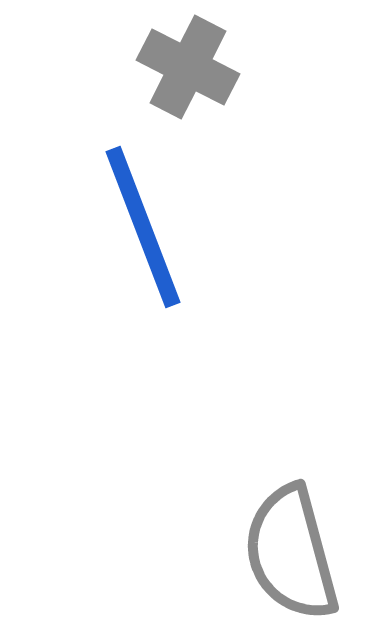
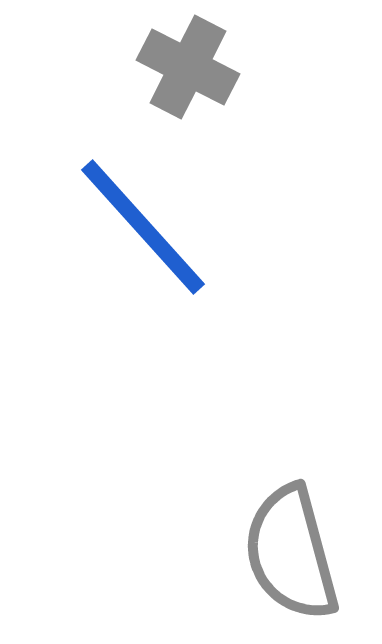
blue line: rotated 21 degrees counterclockwise
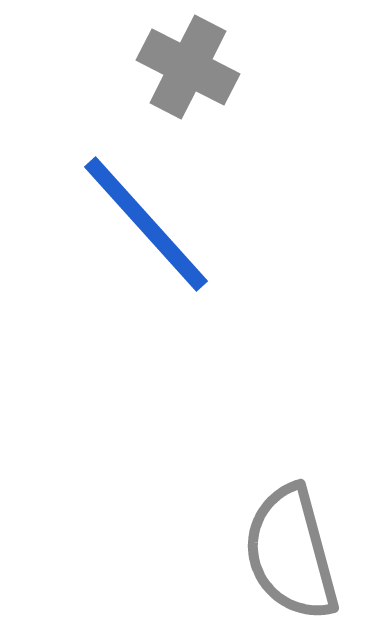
blue line: moved 3 px right, 3 px up
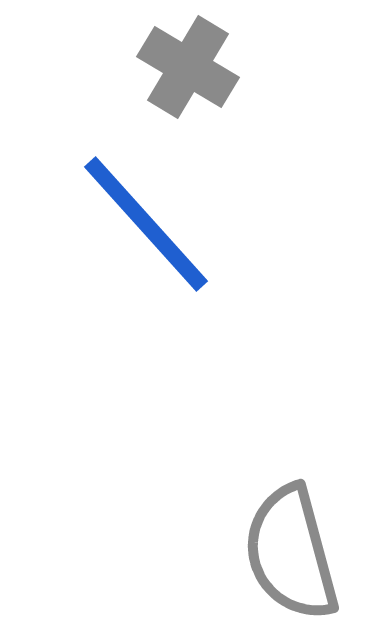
gray cross: rotated 4 degrees clockwise
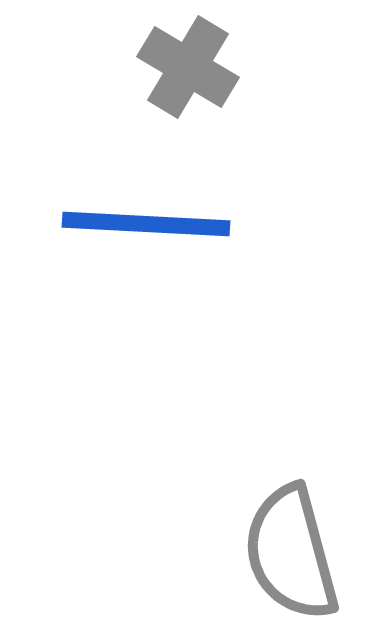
blue line: rotated 45 degrees counterclockwise
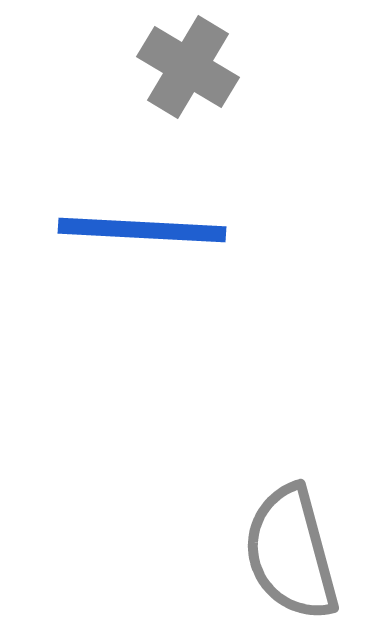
blue line: moved 4 px left, 6 px down
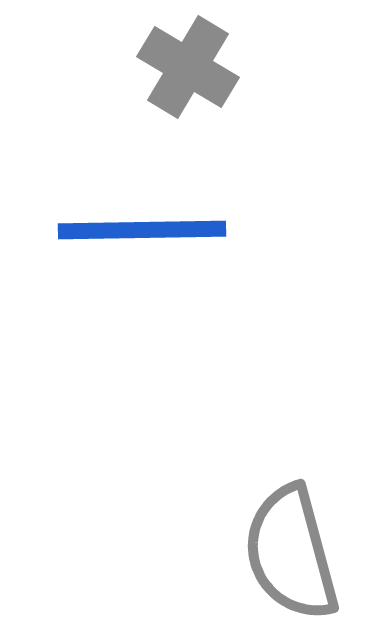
blue line: rotated 4 degrees counterclockwise
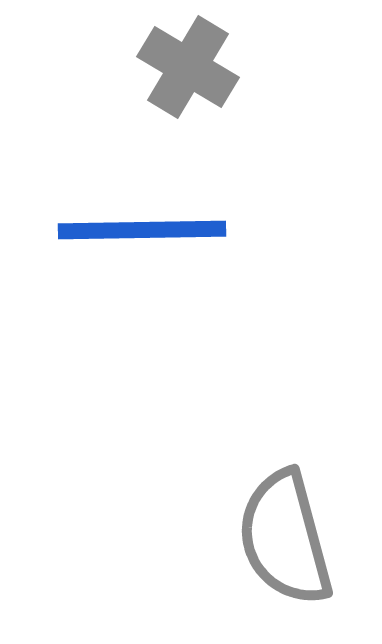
gray semicircle: moved 6 px left, 15 px up
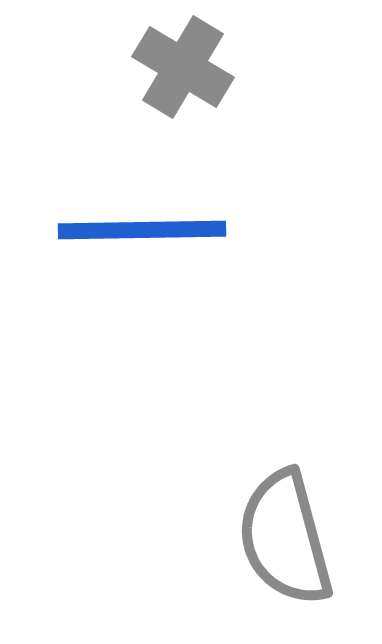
gray cross: moved 5 px left
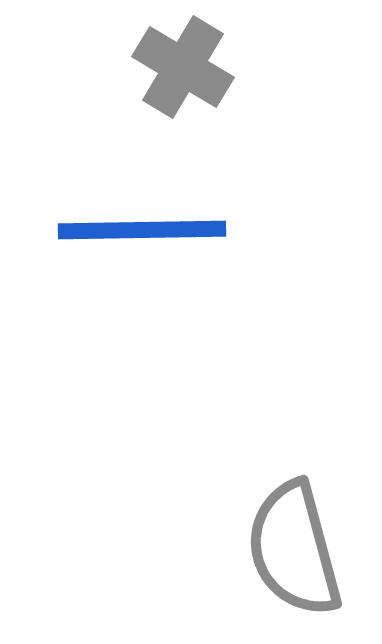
gray semicircle: moved 9 px right, 11 px down
